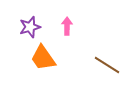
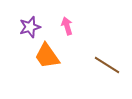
pink arrow: rotated 18 degrees counterclockwise
orange trapezoid: moved 4 px right, 2 px up
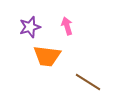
orange trapezoid: rotated 48 degrees counterclockwise
brown line: moved 19 px left, 17 px down
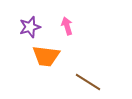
orange trapezoid: moved 1 px left
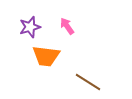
pink arrow: rotated 18 degrees counterclockwise
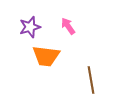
pink arrow: moved 1 px right
brown line: moved 3 px right, 2 px up; rotated 48 degrees clockwise
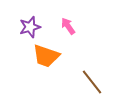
orange trapezoid: rotated 12 degrees clockwise
brown line: moved 1 px right, 2 px down; rotated 28 degrees counterclockwise
